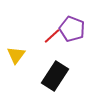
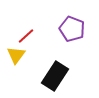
red line: moved 26 px left
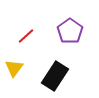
purple pentagon: moved 2 px left, 2 px down; rotated 15 degrees clockwise
yellow triangle: moved 2 px left, 13 px down
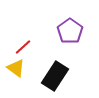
red line: moved 3 px left, 11 px down
yellow triangle: moved 2 px right; rotated 30 degrees counterclockwise
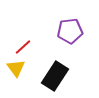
purple pentagon: rotated 30 degrees clockwise
yellow triangle: rotated 18 degrees clockwise
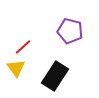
purple pentagon: rotated 20 degrees clockwise
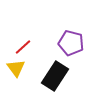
purple pentagon: moved 1 px right, 12 px down
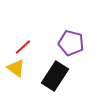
yellow triangle: rotated 18 degrees counterclockwise
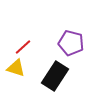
yellow triangle: rotated 18 degrees counterclockwise
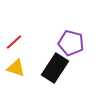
red line: moved 9 px left, 5 px up
black rectangle: moved 8 px up
